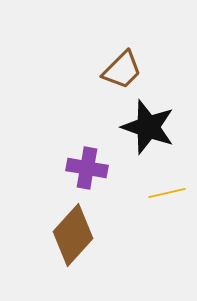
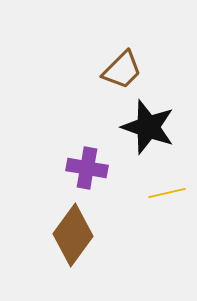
brown diamond: rotated 6 degrees counterclockwise
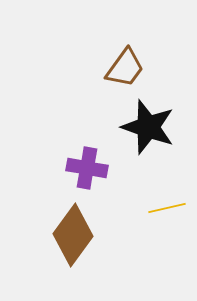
brown trapezoid: moved 3 px right, 2 px up; rotated 9 degrees counterclockwise
yellow line: moved 15 px down
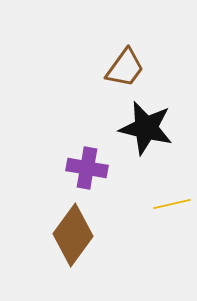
black star: moved 2 px left, 1 px down; rotated 6 degrees counterclockwise
yellow line: moved 5 px right, 4 px up
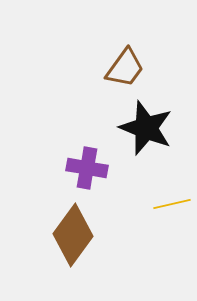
black star: rotated 8 degrees clockwise
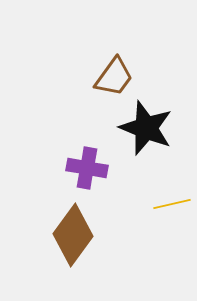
brown trapezoid: moved 11 px left, 9 px down
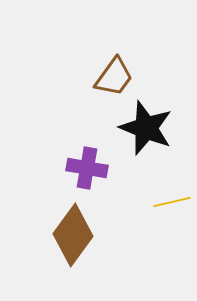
yellow line: moved 2 px up
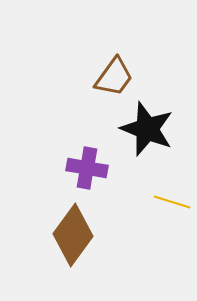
black star: moved 1 px right, 1 px down
yellow line: rotated 30 degrees clockwise
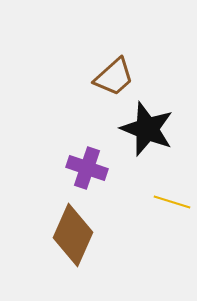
brown trapezoid: rotated 12 degrees clockwise
purple cross: rotated 9 degrees clockwise
brown diamond: rotated 12 degrees counterclockwise
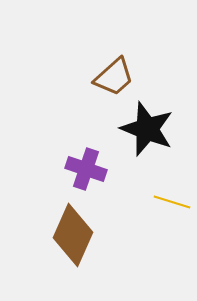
purple cross: moved 1 px left, 1 px down
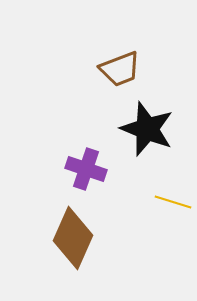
brown trapezoid: moved 6 px right, 8 px up; rotated 21 degrees clockwise
yellow line: moved 1 px right
brown diamond: moved 3 px down
